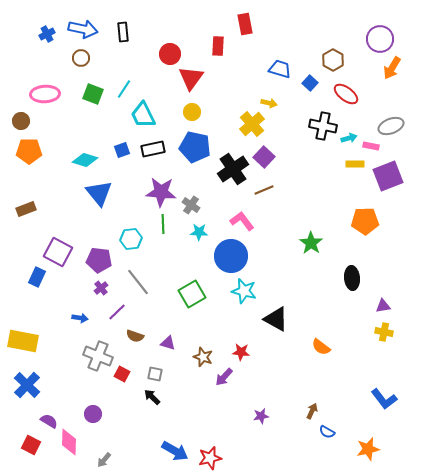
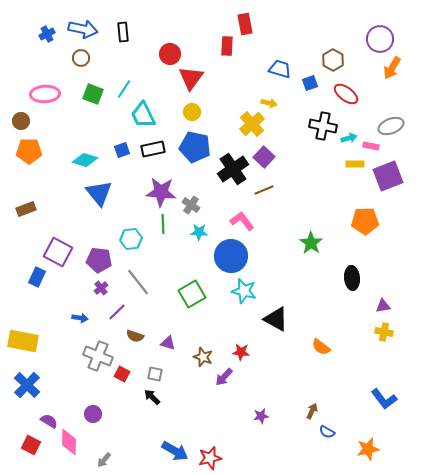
red rectangle at (218, 46): moved 9 px right
blue square at (310, 83): rotated 28 degrees clockwise
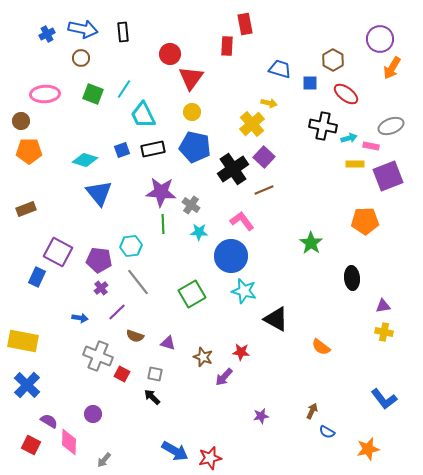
blue square at (310, 83): rotated 21 degrees clockwise
cyan hexagon at (131, 239): moved 7 px down
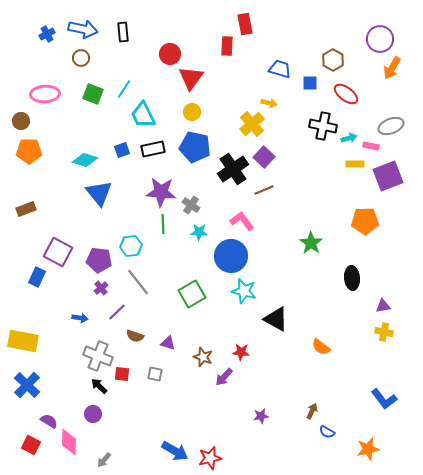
red square at (122, 374): rotated 21 degrees counterclockwise
black arrow at (152, 397): moved 53 px left, 11 px up
